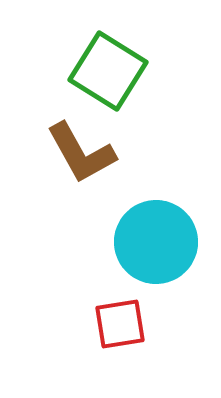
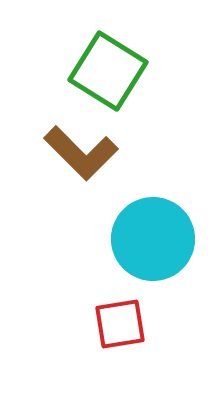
brown L-shape: rotated 16 degrees counterclockwise
cyan circle: moved 3 px left, 3 px up
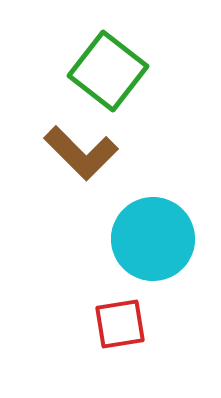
green square: rotated 6 degrees clockwise
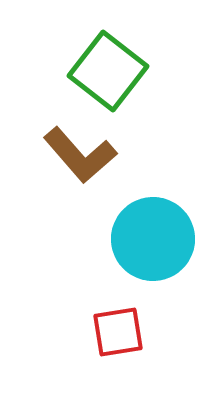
brown L-shape: moved 1 px left, 2 px down; rotated 4 degrees clockwise
red square: moved 2 px left, 8 px down
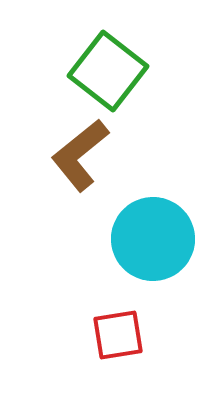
brown L-shape: rotated 92 degrees clockwise
red square: moved 3 px down
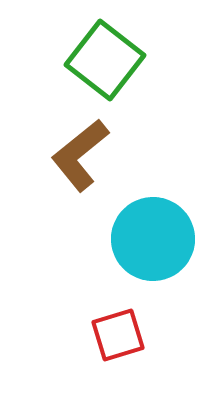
green square: moved 3 px left, 11 px up
red square: rotated 8 degrees counterclockwise
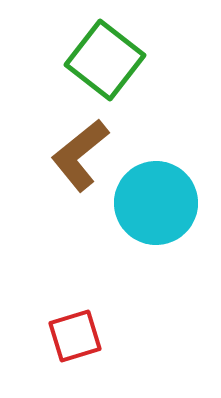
cyan circle: moved 3 px right, 36 px up
red square: moved 43 px left, 1 px down
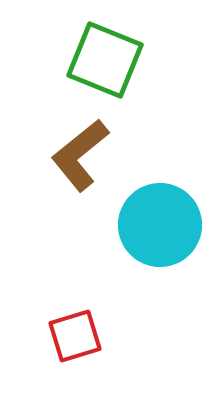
green square: rotated 16 degrees counterclockwise
cyan circle: moved 4 px right, 22 px down
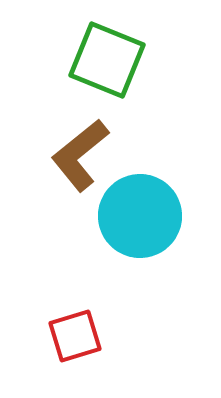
green square: moved 2 px right
cyan circle: moved 20 px left, 9 px up
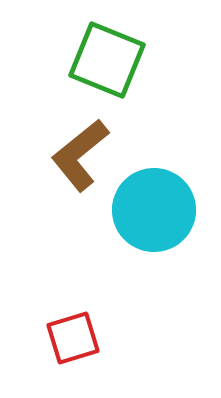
cyan circle: moved 14 px right, 6 px up
red square: moved 2 px left, 2 px down
